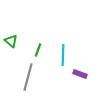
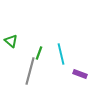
green line: moved 1 px right, 3 px down
cyan line: moved 2 px left, 1 px up; rotated 15 degrees counterclockwise
gray line: moved 2 px right, 6 px up
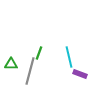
green triangle: moved 23 px down; rotated 40 degrees counterclockwise
cyan line: moved 8 px right, 3 px down
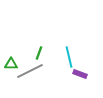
gray line: rotated 48 degrees clockwise
